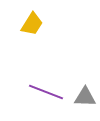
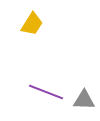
gray triangle: moved 1 px left, 3 px down
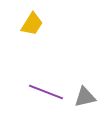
gray triangle: moved 1 px right, 3 px up; rotated 15 degrees counterclockwise
